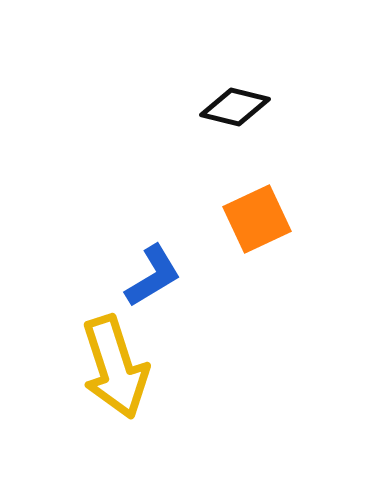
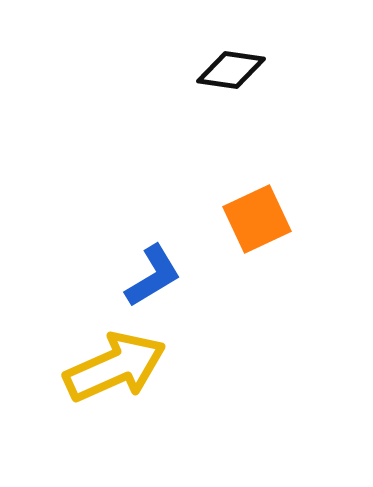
black diamond: moved 4 px left, 37 px up; rotated 6 degrees counterclockwise
yellow arrow: rotated 96 degrees counterclockwise
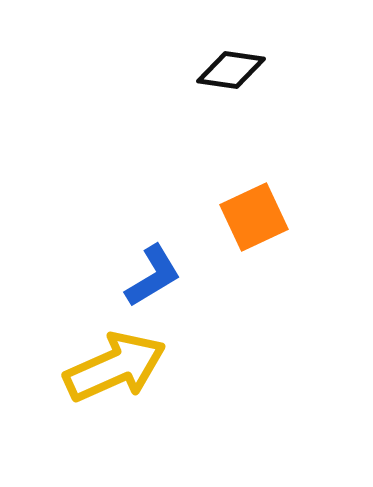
orange square: moved 3 px left, 2 px up
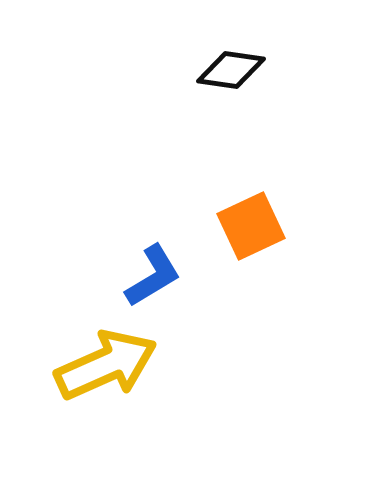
orange square: moved 3 px left, 9 px down
yellow arrow: moved 9 px left, 2 px up
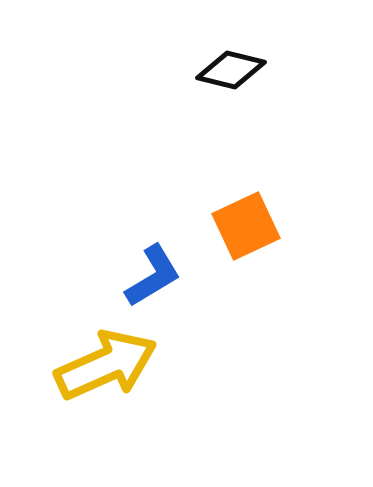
black diamond: rotated 6 degrees clockwise
orange square: moved 5 px left
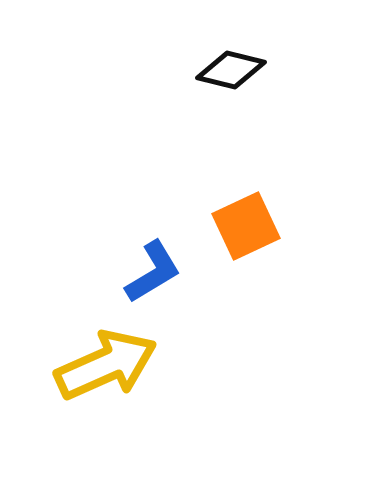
blue L-shape: moved 4 px up
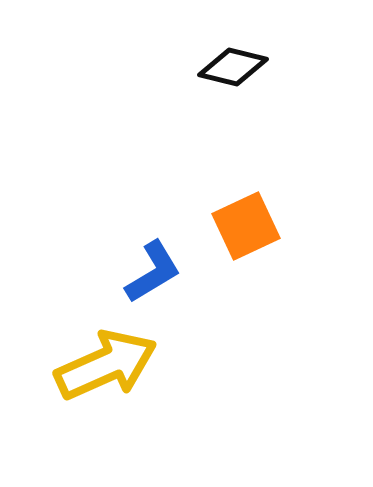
black diamond: moved 2 px right, 3 px up
